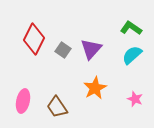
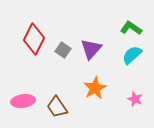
pink ellipse: rotated 70 degrees clockwise
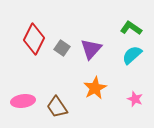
gray square: moved 1 px left, 2 px up
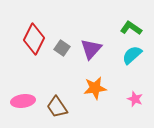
orange star: rotated 20 degrees clockwise
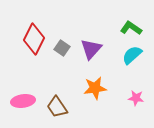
pink star: moved 1 px right, 1 px up; rotated 14 degrees counterclockwise
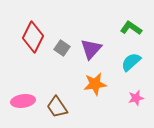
red diamond: moved 1 px left, 2 px up
cyan semicircle: moved 1 px left, 7 px down
orange star: moved 4 px up
pink star: rotated 21 degrees counterclockwise
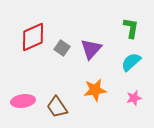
green L-shape: rotated 65 degrees clockwise
red diamond: rotated 40 degrees clockwise
orange star: moved 6 px down
pink star: moved 2 px left
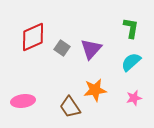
brown trapezoid: moved 13 px right
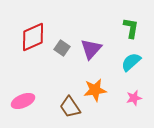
pink ellipse: rotated 15 degrees counterclockwise
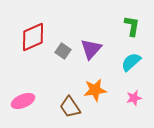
green L-shape: moved 1 px right, 2 px up
gray square: moved 1 px right, 3 px down
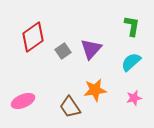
red diamond: rotated 12 degrees counterclockwise
gray square: rotated 21 degrees clockwise
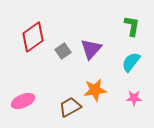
cyan semicircle: rotated 10 degrees counterclockwise
pink star: rotated 14 degrees clockwise
brown trapezoid: rotated 95 degrees clockwise
